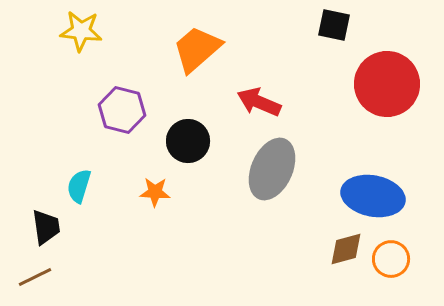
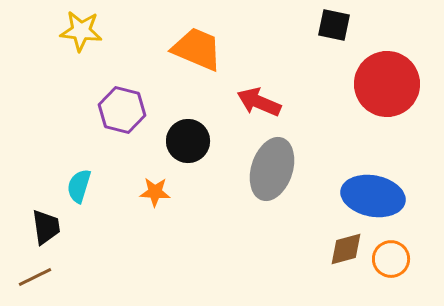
orange trapezoid: rotated 64 degrees clockwise
gray ellipse: rotated 6 degrees counterclockwise
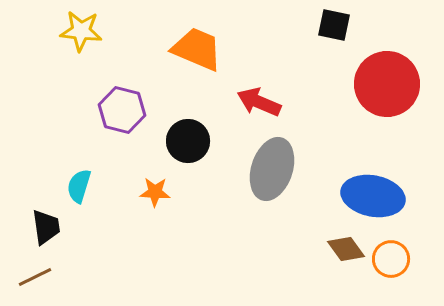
brown diamond: rotated 69 degrees clockwise
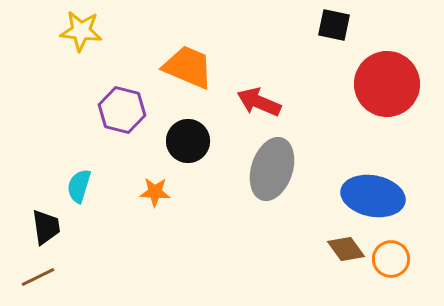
orange trapezoid: moved 9 px left, 18 px down
brown line: moved 3 px right
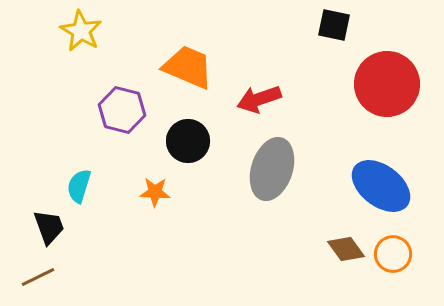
yellow star: rotated 24 degrees clockwise
red arrow: moved 3 px up; rotated 42 degrees counterclockwise
blue ellipse: moved 8 px right, 10 px up; rotated 26 degrees clockwise
black trapezoid: moved 3 px right; rotated 12 degrees counterclockwise
orange circle: moved 2 px right, 5 px up
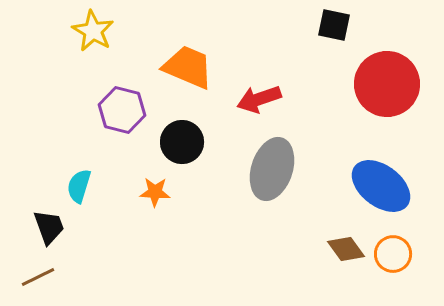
yellow star: moved 12 px right
black circle: moved 6 px left, 1 px down
